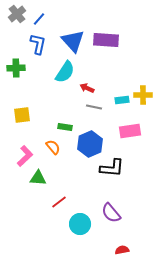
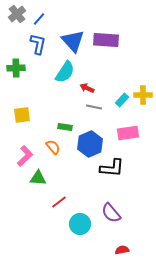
cyan rectangle: rotated 40 degrees counterclockwise
pink rectangle: moved 2 px left, 2 px down
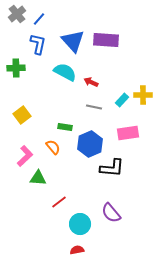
cyan semicircle: rotated 95 degrees counterclockwise
red arrow: moved 4 px right, 6 px up
yellow square: rotated 30 degrees counterclockwise
red semicircle: moved 45 px left
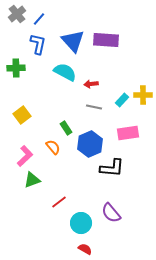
red arrow: moved 2 px down; rotated 32 degrees counterclockwise
green rectangle: moved 1 px right, 1 px down; rotated 48 degrees clockwise
green triangle: moved 6 px left, 2 px down; rotated 24 degrees counterclockwise
cyan circle: moved 1 px right, 1 px up
red semicircle: moved 8 px right, 1 px up; rotated 40 degrees clockwise
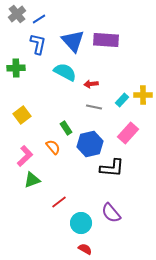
blue line: rotated 16 degrees clockwise
pink rectangle: rotated 40 degrees counterclockwise
blue hexagon: rotated 10 degrees clockwise
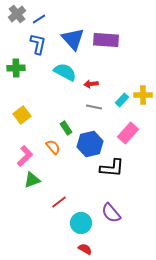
blue triangle: moved 2 px up
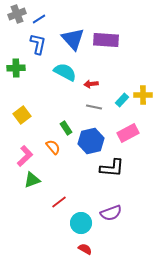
gray cross: rotated 18 degrees clockwise
pink rectangle: rotated 20 degrees clockwise
blue hexagon: moved 1 px right, 3 px up
purple semicircle: rotated 70 degrees counterclockwise
